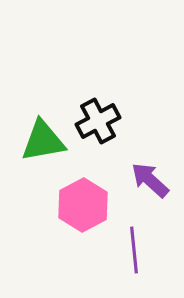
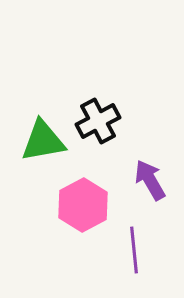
purple arrow: rotated 18 degrees clockwise
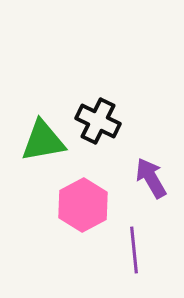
black cross: rotated 36 degrees counterclockwise
purple arrow: moved 1 px right, 2 px up
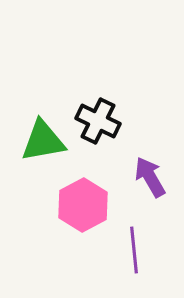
purple arrow: moved 1 px left, 1 px up
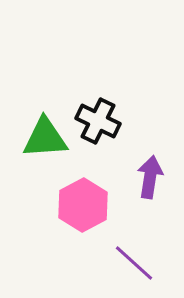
green triangle: moved 2 px right, 3 px up; rotated 6 degrees clockwise
purple arrow: rotated 39 degrees clockwise
purple line: moved 13 px down; rotated 42 degrees counterclockwise
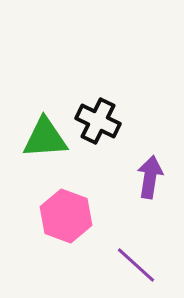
pink hexagon: moved 17 px left, 11 px down; rotated 12 degrees counterclockwise
purple line: moved 2 px right, 2 px down
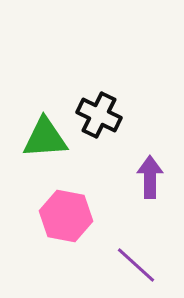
black cross: moved 1 px right, 6 px up
purple arrow: rotated 9 degrees counterclockwise
pink hexagon: rotated 9 degrees counterclockwise
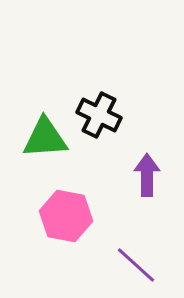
purple arrow: moved 3 px left, 2 px up
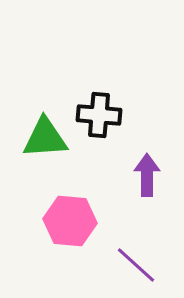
black cross: rotated 21 degrees counterclockwise
pink hexagon: moved 4 px right, 5 px down; rotated 6 degrees counterclockwise
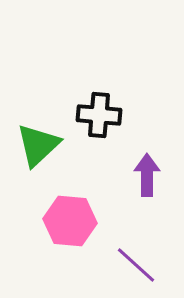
green triangle: moved 7 px left, 7 px down; rotated 39 degrees counterclockwise
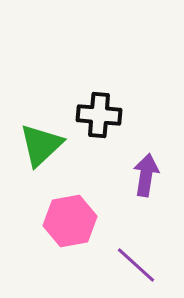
green triangle: moved 3 px right
purple arrow: moved 1 px left; rotated 9 degrees clockwise
pink hexagon: rotated 15 degrees counterclockwise
